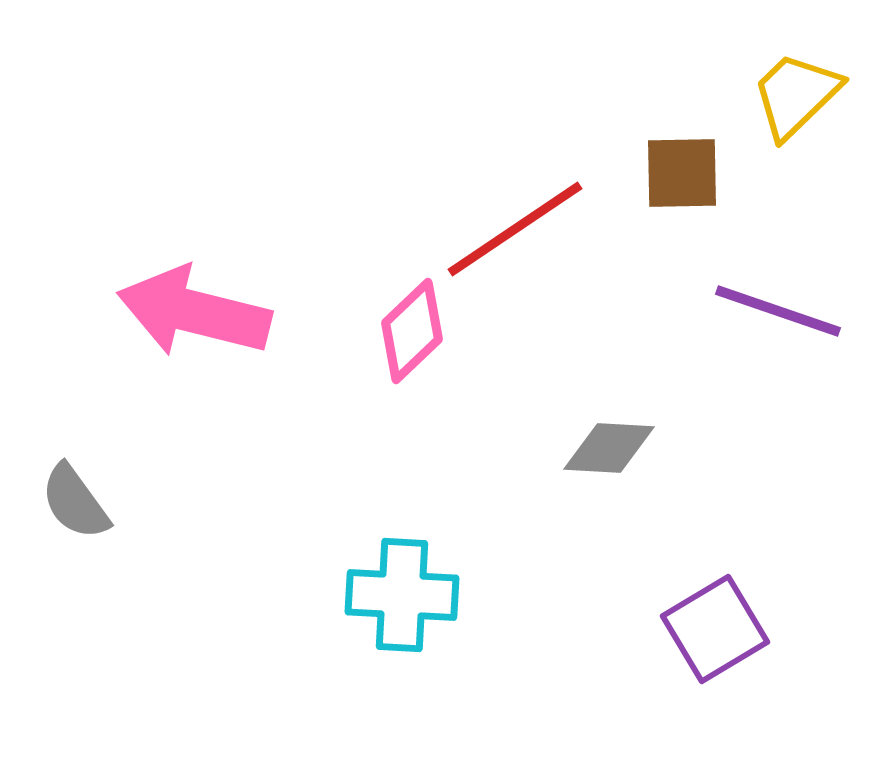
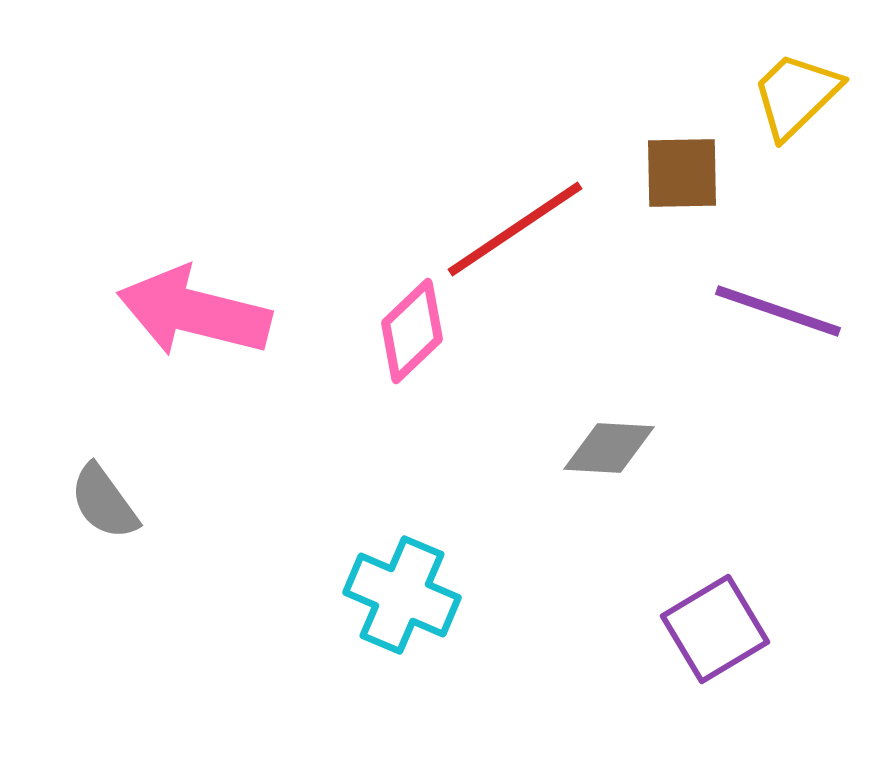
gray semicircle: moved 29 px right
cyan cross: rotated 20 degrees clockwise
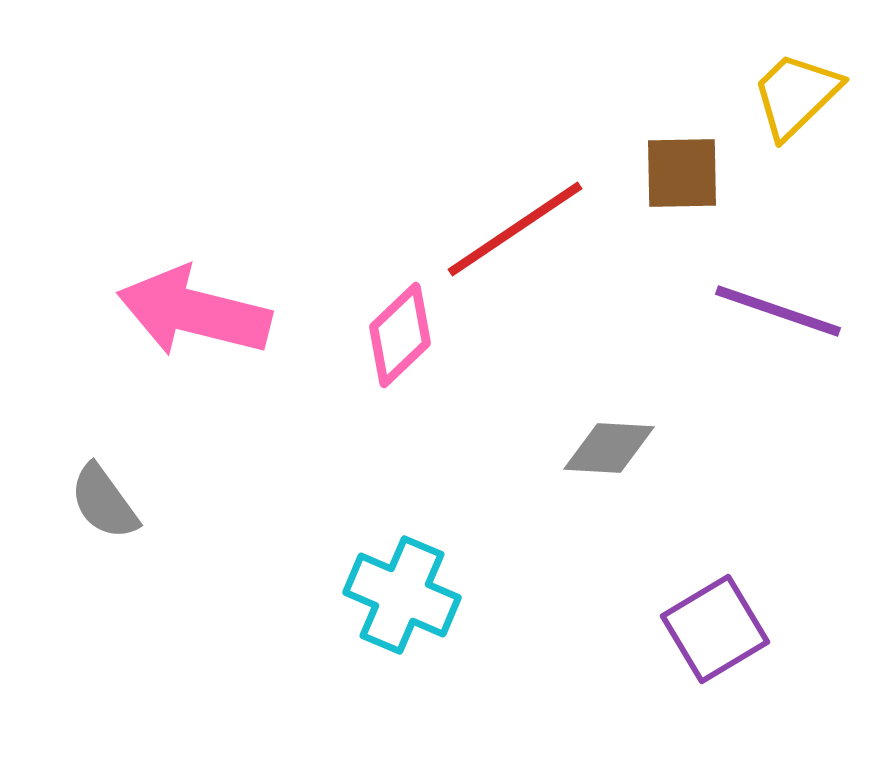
pink diamond: moved 12 px left, 4 px down
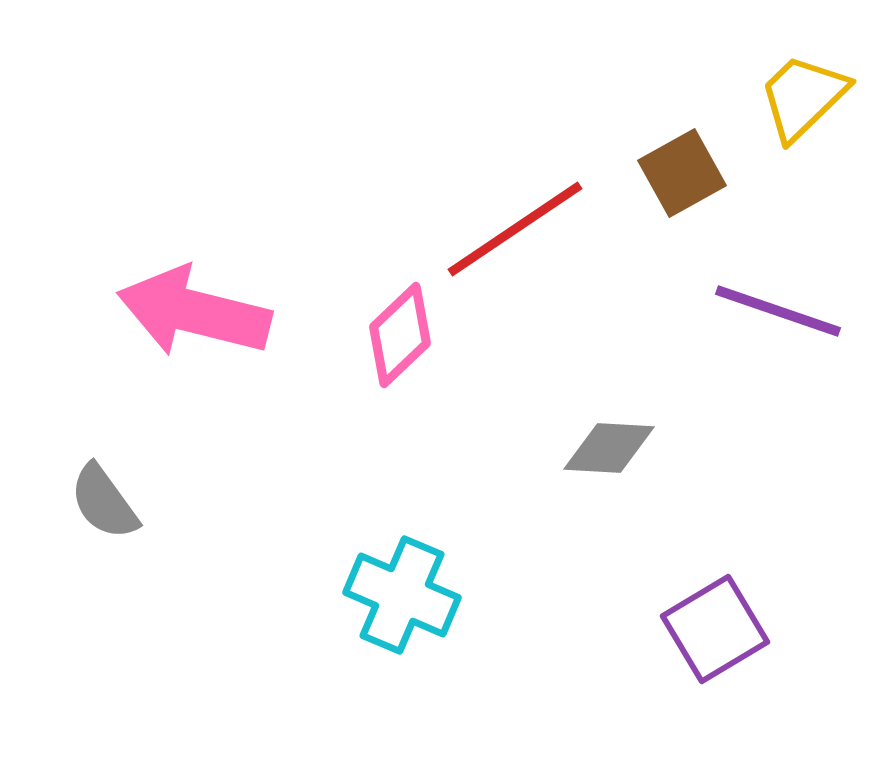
yellow trapezoid: moved 7 px right, 2 px down
brown square: rotated 28 degrees counterclockwise
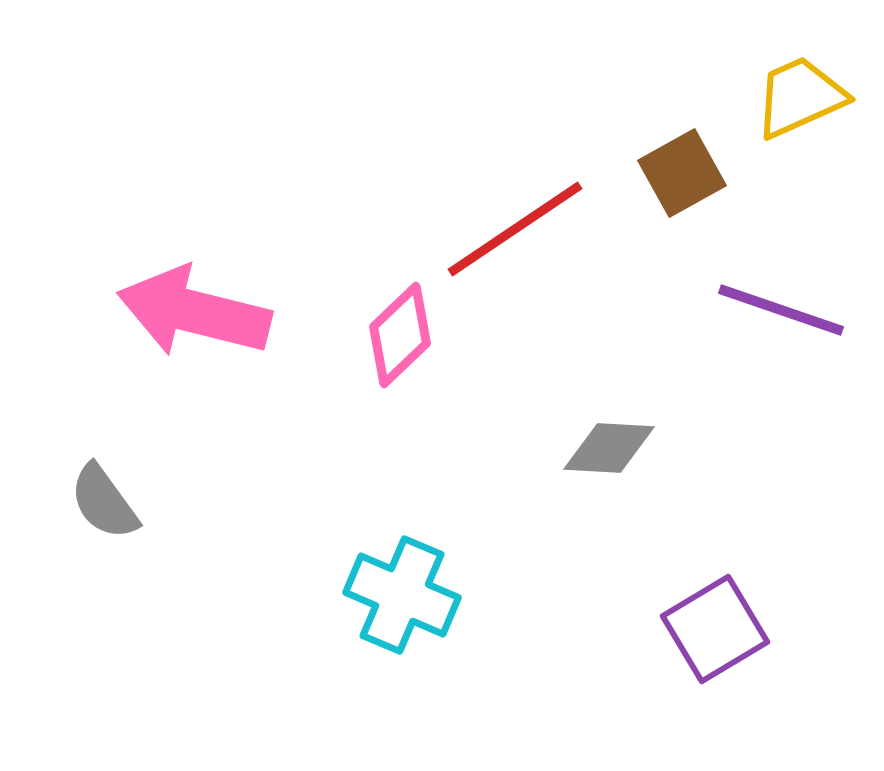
yellow trapezoid: moved 3 px left; rotated 20 degrees clockwise
purple line: moved 3 px right, 1 px up
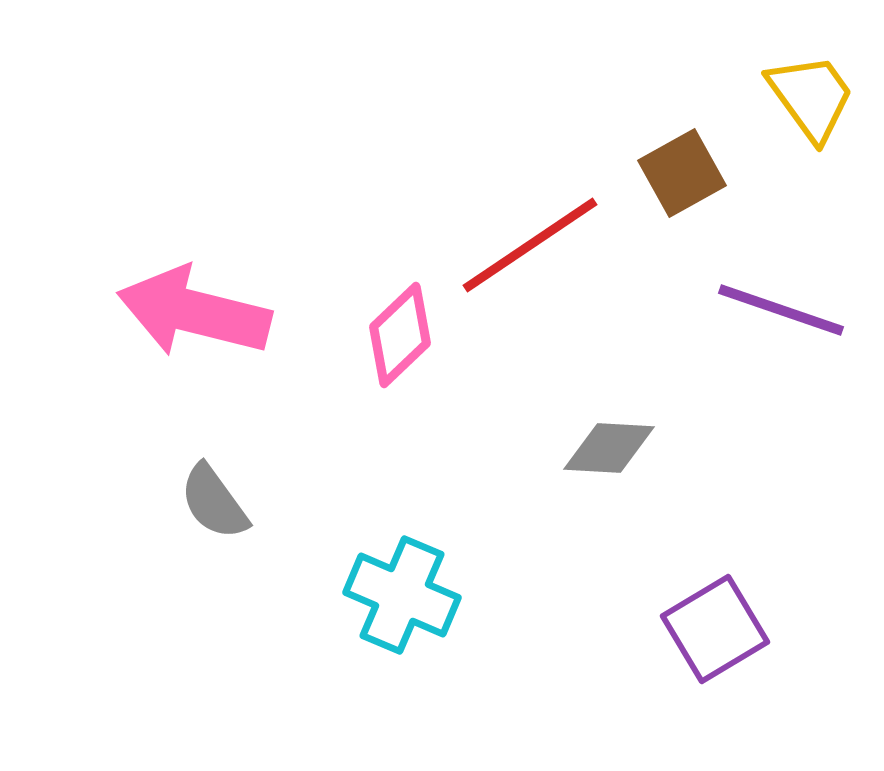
yellow trapezoid: moved 11 px right; rotated 78 degrees clockwise
red line: moved 15 px right, 16 px down
gray semicircle: moved 110 px right
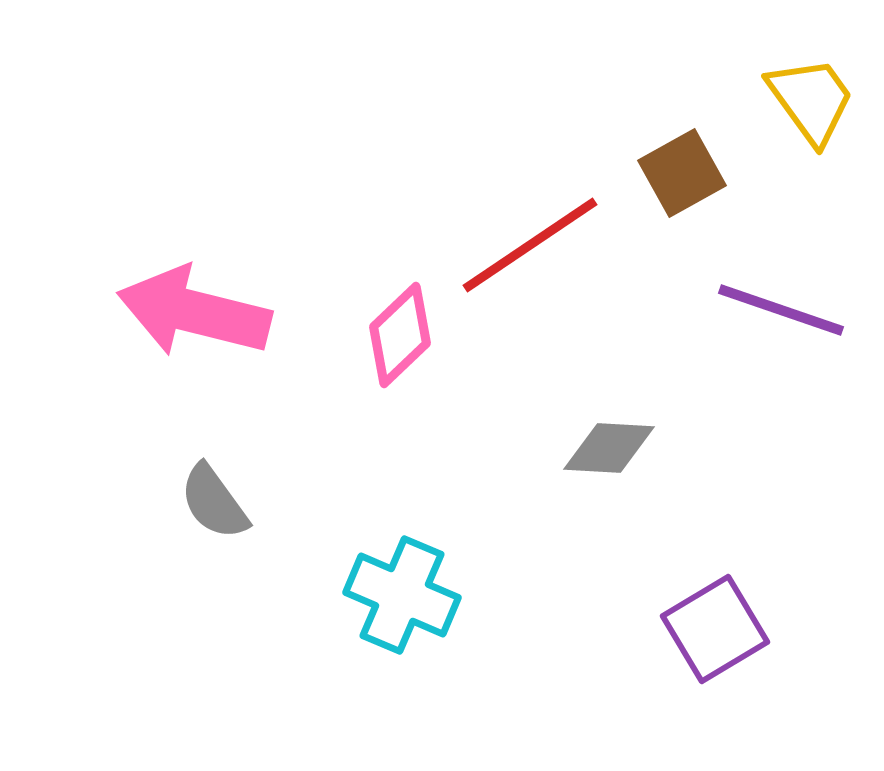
yellow trapezoid: moved 3 px down
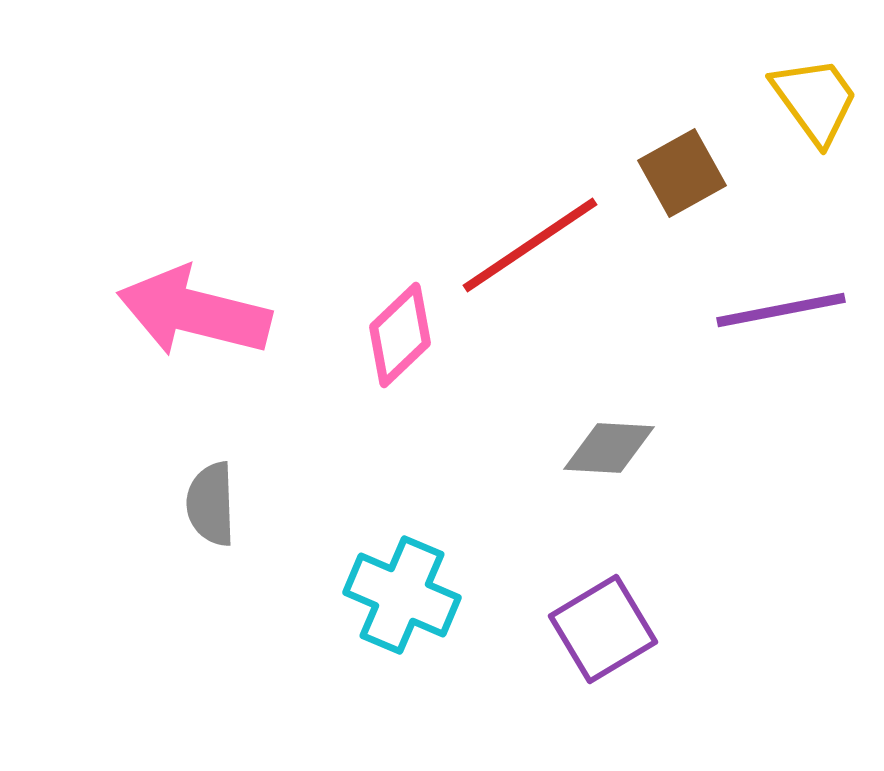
yellow trapezoid: moved 4 px right
purple line: rotated 30 degrees counterclockwise
gray semicircle: moved 3 px left, 2 px down; rotated 34 degrees clockwise
purple square: moved 112 px left
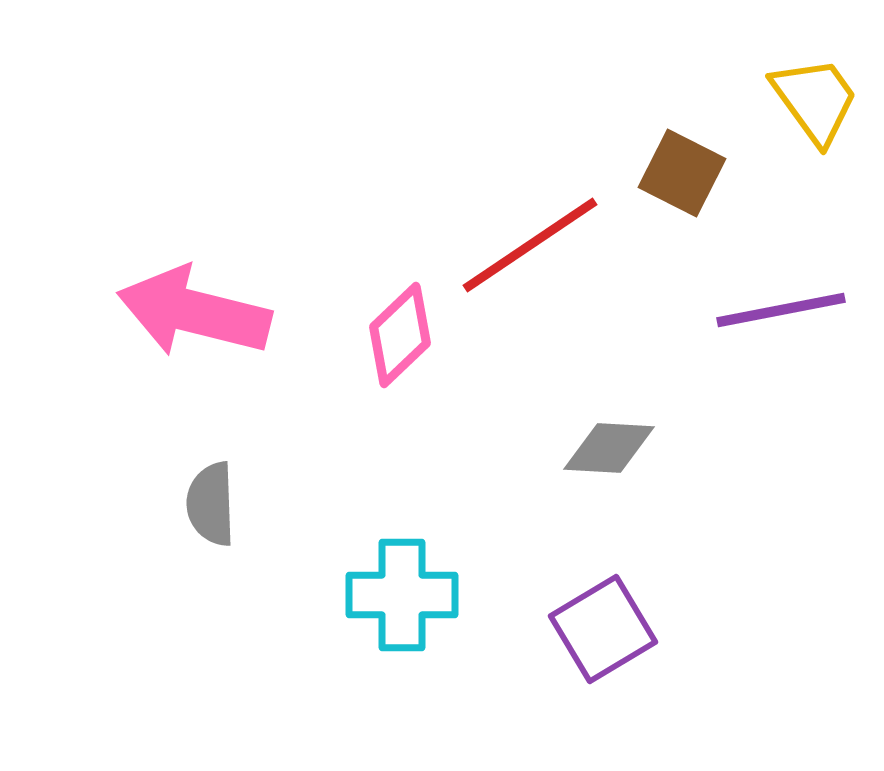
brown square: rotated 34 degrees counterclockwise
cyan cross: rotated 23 degrees counterclockwise
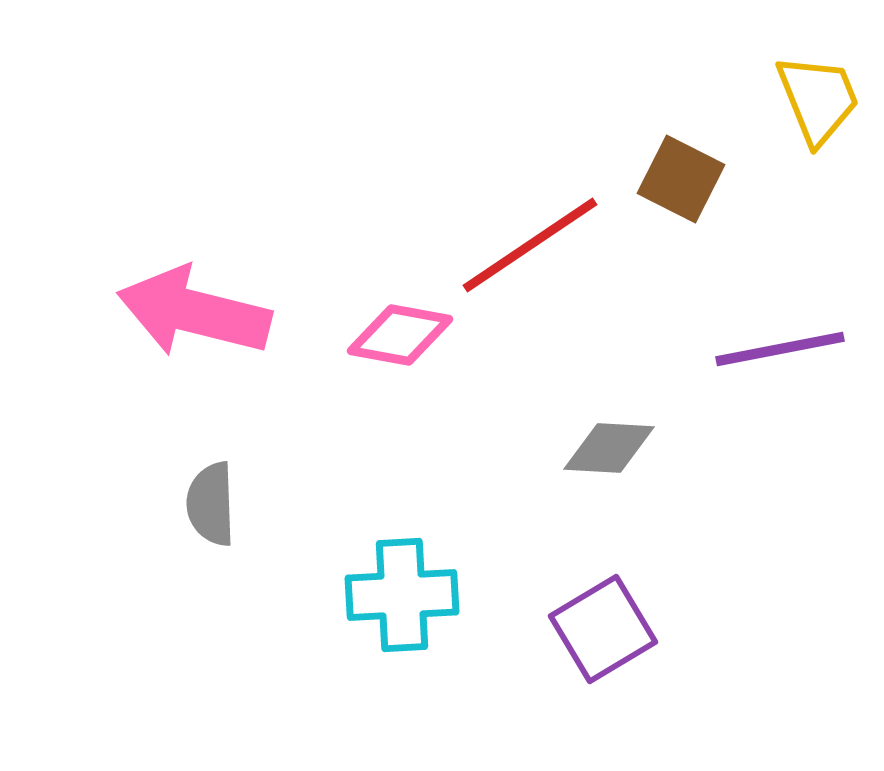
yellow trapezoid: moved 3 px right, 1 px up; rotated 14 degrees clockwise
brown square: moved 1 px left, 6 px down
purple line: moved 1 px left, 39 px down
pink diamond: rotated 54 degrees clockwise
cyan cross: rotated 3 degrees counterclockwise
